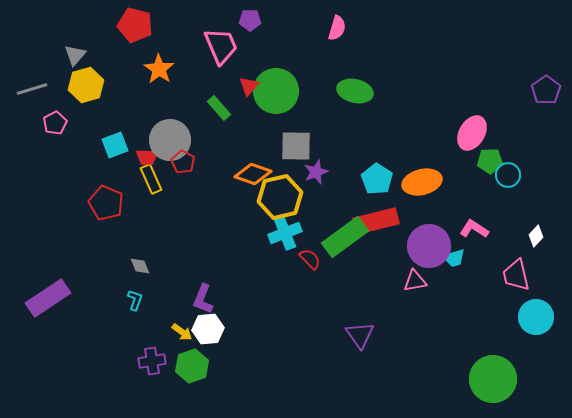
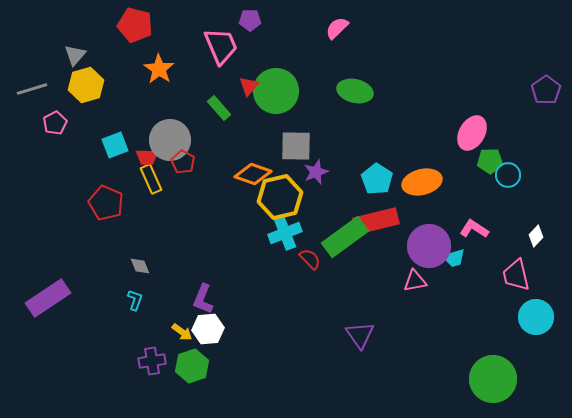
pink semicircle at (337, 28): rotated 150 degrees counterclockwise
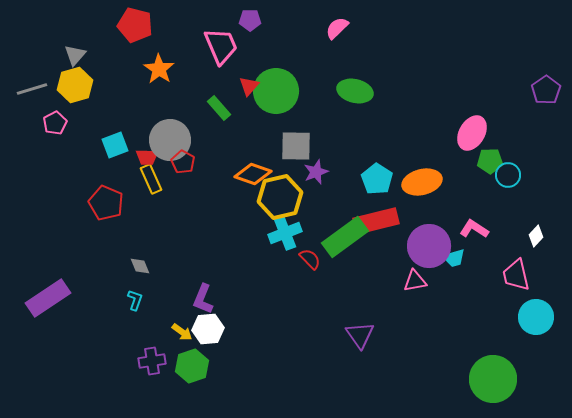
yellow hexagon at (86, 85): moved 11 px left
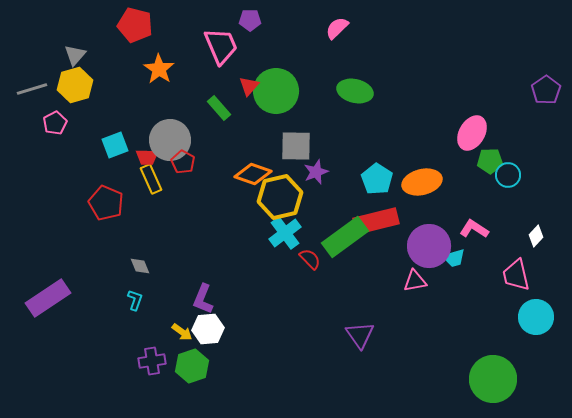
cyan cross at (285, 233): rotated 16 degrees counterclockwise
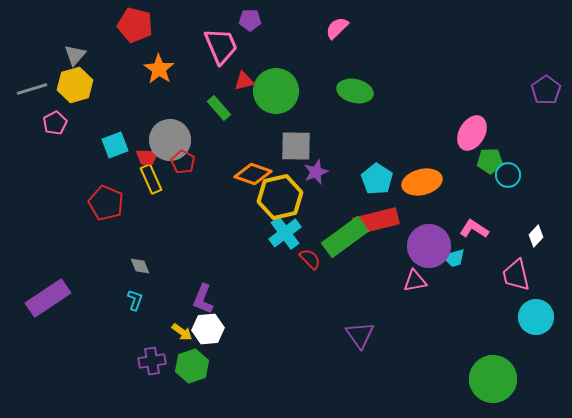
red triangle at (249, 86): moved 5 px left, 5 px up; rotated 35 degrees clockwise
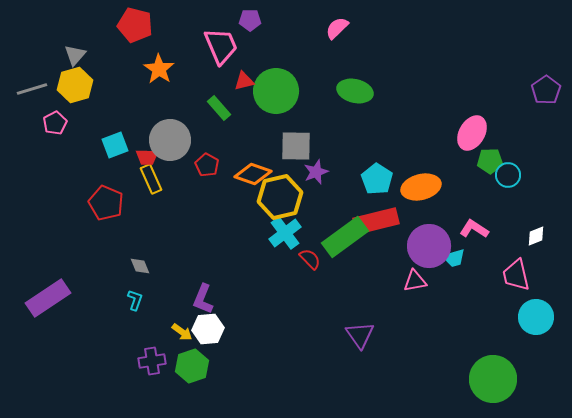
red pentagon at (183, 162): moved 24 px right, 3 px down
orange ellipse at (422, 182): moved 1 px left, 5 px down
white diamond at (536, 236): rotated 25 degrees clockwise
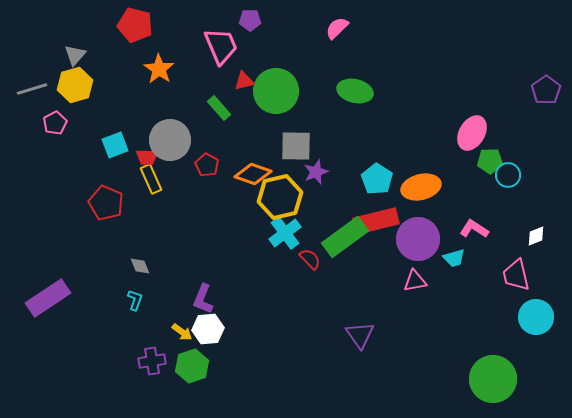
purple circle at (429, 246): moved 11 px left, 7 px up
